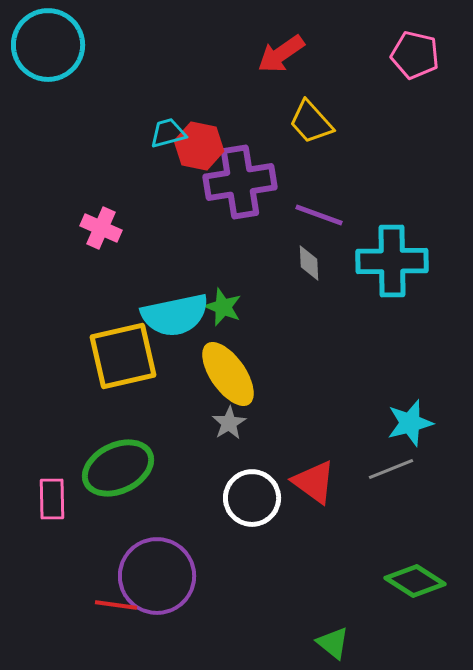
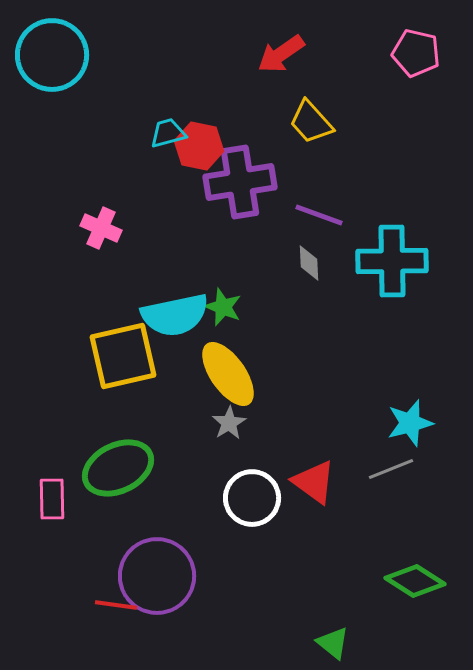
cyan circle: moved 4 px right, 10 px down
pink pentagon: moved 1 px right, 2 px up
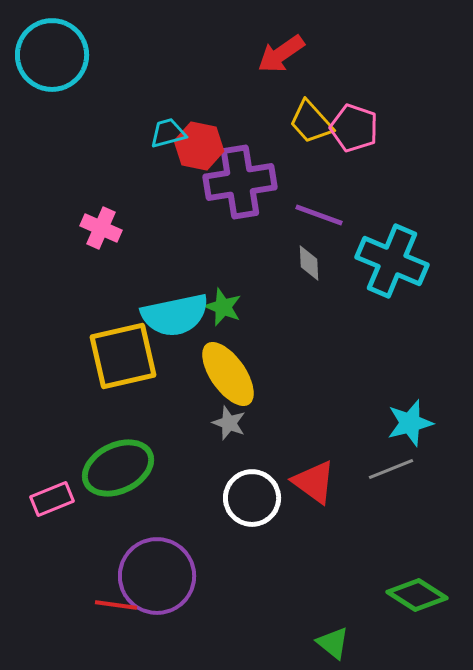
pink pentagon: moved 62 px left, 75 px down; rotated 6 degrees clockwise
cyan cross: rotated 24 degrees clockwise
gray star: rotated 20 degrees counterclockwise
pink rectangle: rotated 69 degrees clockwise
green diamond: moved 2 px right, 14 px down
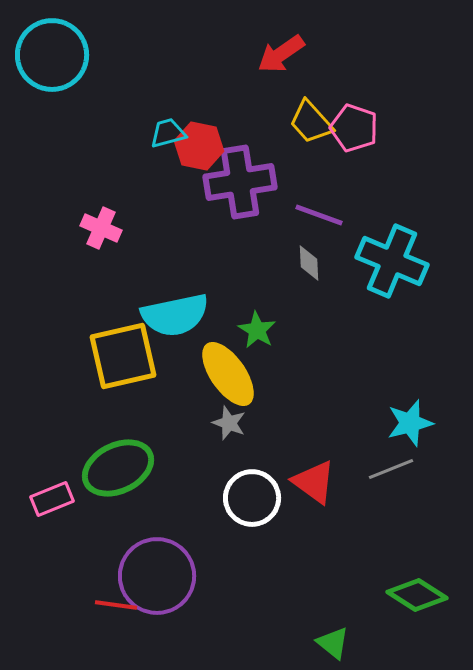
green star: moved 34 px right, 23 px down; rotated 9 degrees clockwise
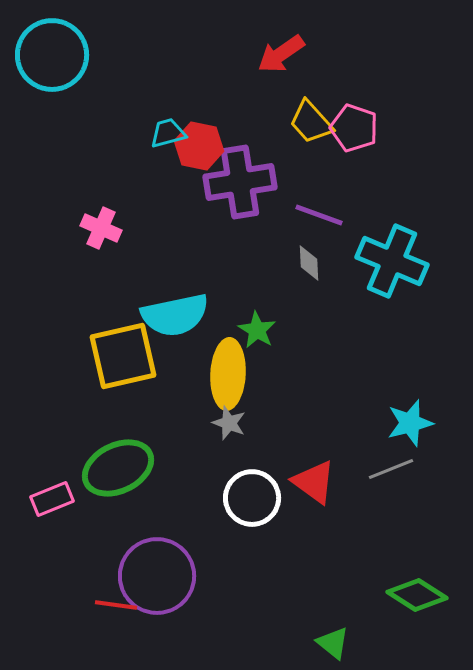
yellow ellipse: rotated 38 degrees clockwise
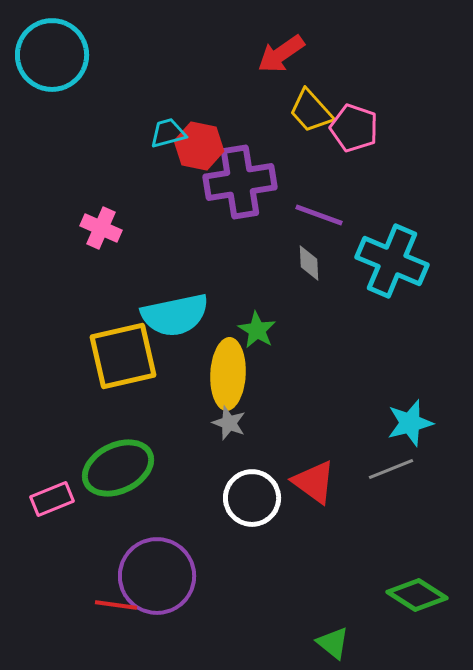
yellow trapezoid: moved 11 px up
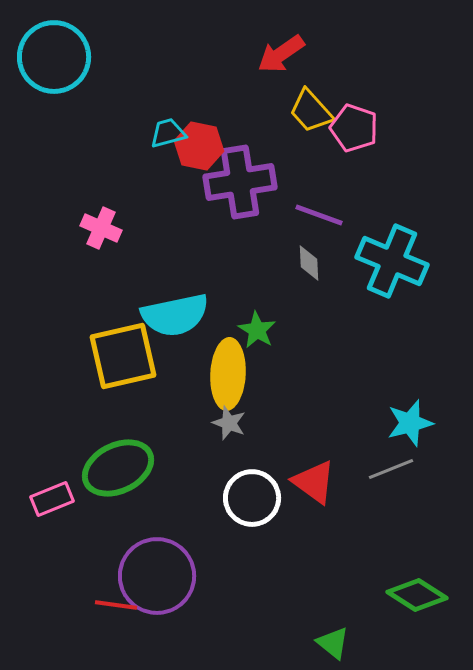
cyan circle: moved 2 px right, 2 px down
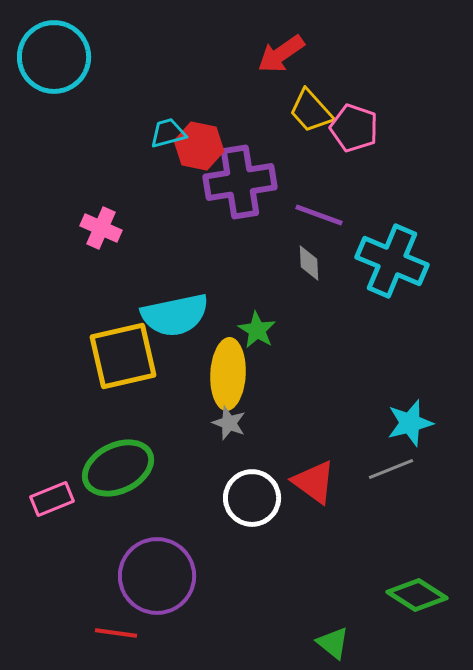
red line: moved 28 px down
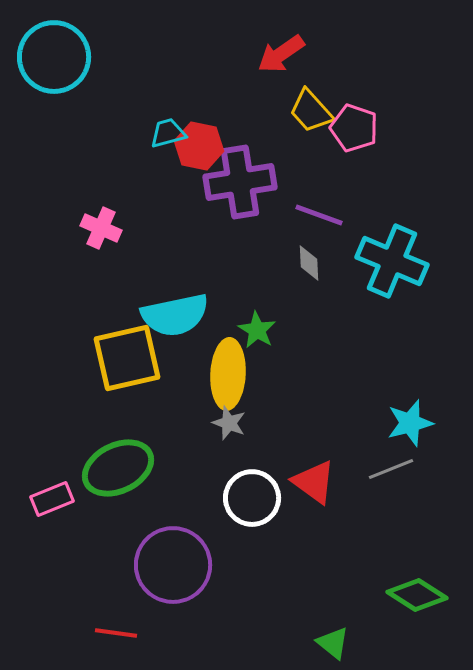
yellow square: moved 4 px right, 2 px down
purple circle: moved 16 px right, 11 px up
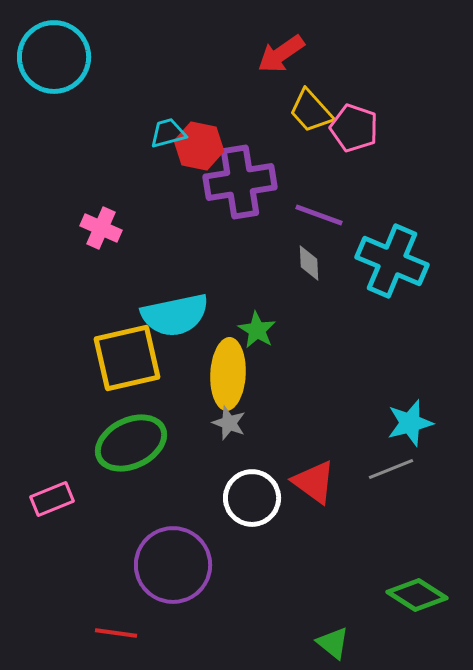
green ellipse: moved 13 px right, 25 px up
